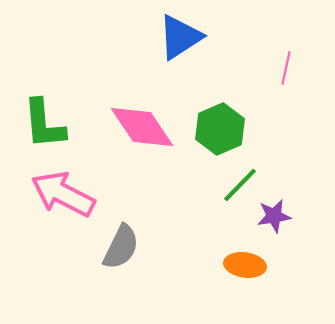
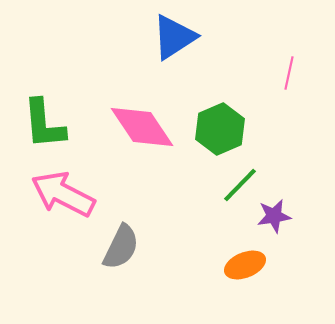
blue triangle: moved 6 px left
pink line: moved 3 px right, 5 px down
orange ellipse: rotated 30 degrees counterclockwise
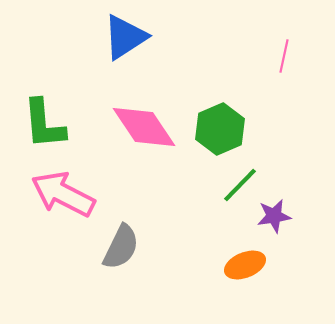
blue triangle: moved 49 px left
pink line: moved 5 px left, 17 px up
pink diamond: moved 2 px right
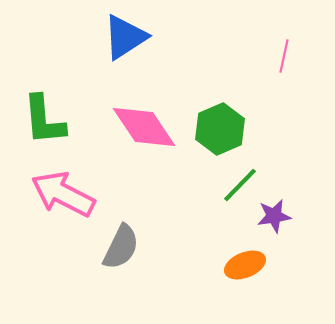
green L-shape: moved 4 px up
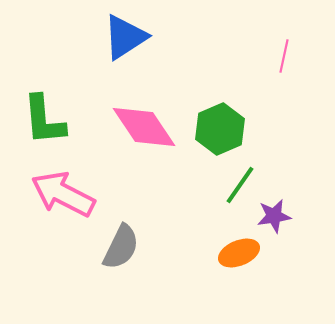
green line: rotated 9 degrees counterclockwise
orange ellipse: moved 6 px left, 12 px up
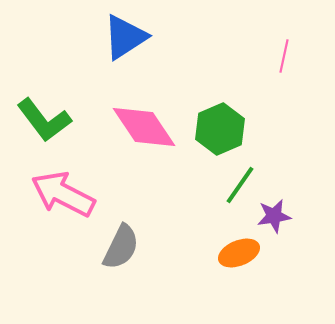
green L-shape: rotated 32 degrees counterclockwise
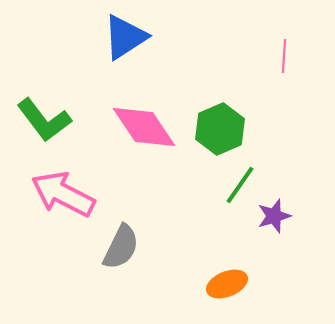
pink line: rotated 8 degrees counterclockwise
purple star: rotated 8 degrees counterclockwise
orange ellipse: moved 12 px left, 31 px down
